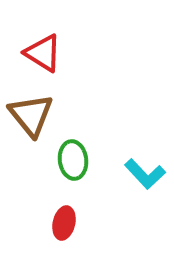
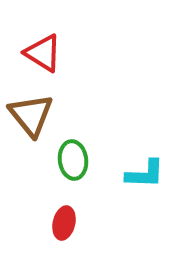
cyan L-shape: rotated 45 degrees counterclockwise
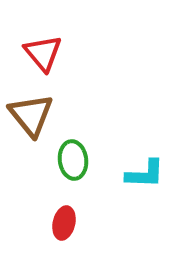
red triangle: rotated 18 degrees clockwise
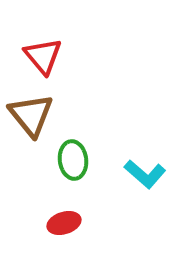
red triangle: moved 3 px down
cyan L-shape: rotated 39 degrees clockwise
red ellipse: rotated 60 degrees clockwise
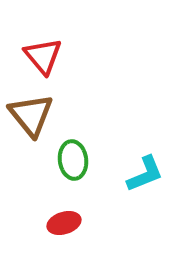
cyan L-shape: rotated 63 degrees counterclockwise
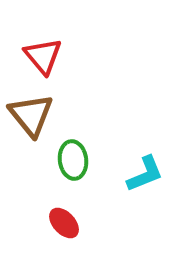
red ellipse: rotated 64 degrees clockwise
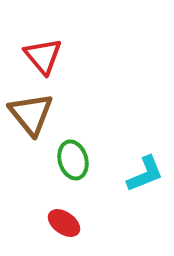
brown triangle: moved 1 px up
green ellipse: rotated 9 degrees counterclockwise
red ellipse: rotated 12 degrees counterclockwise
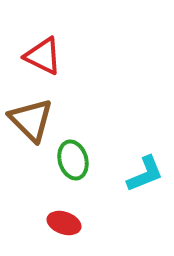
red triangle: rotated 24 degrees counterclockwise
brown triangle: moved 6 px down; rotated 6 degrees counterclockwise
red ellipse: rotated 16 degrees counterclockwise
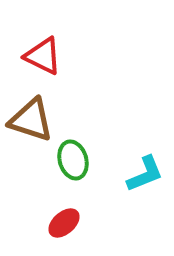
brown triangle: rotated 27 degrees counterclockwise
red ellipse: rotated 60 degrees counterclockwise
